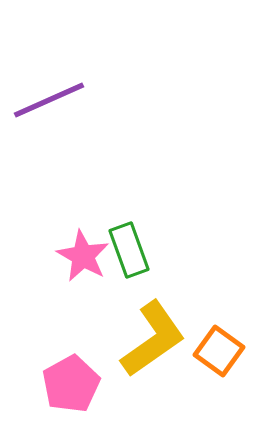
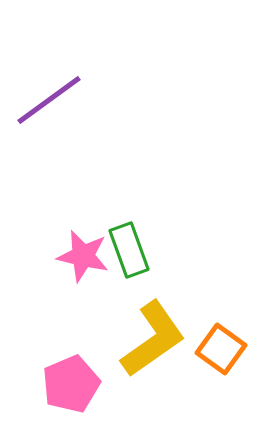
purple line: rotated 12 degrees counterclockwise
pink star: rotated 16 degrees counterclockwise
orange square: moved 2 px right, 2 px up
pink pentagon: rotated 6 degrees clockwise
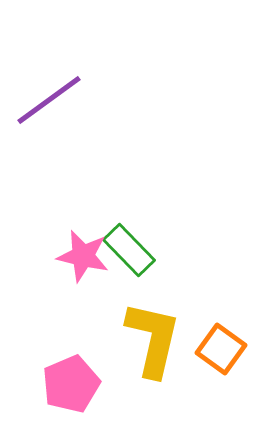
green rectangle: rotated 24 degrees counterclockwise
yellow L-shape: rotated 42 degrees counterclockwise
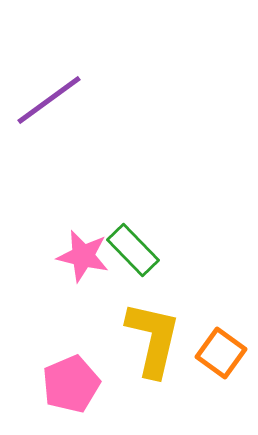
green rectangle: moved 4 px right
orange square: moved 4 px down
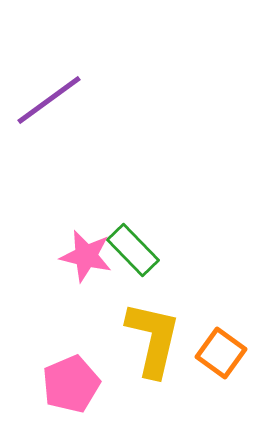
pink star: moved 3 px right
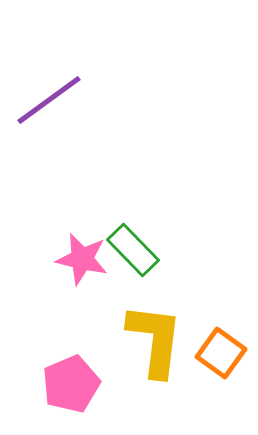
pink star: moved 4 px left, 3 px down
yellow L-shape: moved 2 px right, 1 px down; rotated 6 degrees counterclockwise
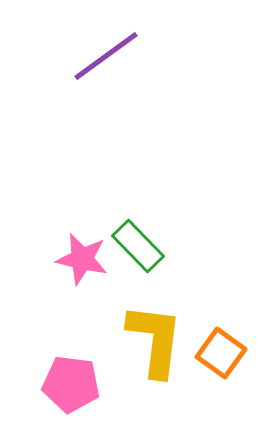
purple line: moved 57 px right, 44 px up
green rectangle: moved 5 px right, 4 px up
pink pentagon: rotated 30 degrees clockwise
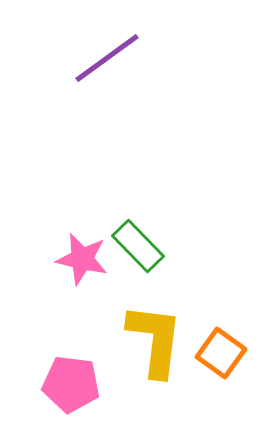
purple line: moved 1 px right, 2 px down
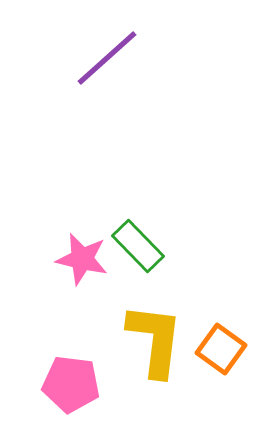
purple line: rotated 6 degrees counterclockwise
orange square: moved 4 px up
